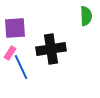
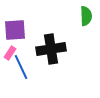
purple square: moved 2 px down
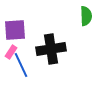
pink rectangle: moved 1 px right, 1 px up
blue line: moved 2 px up
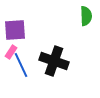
black cross: moved 3 px right, 12 px down; rotated 28 degrees clockwise
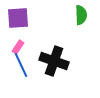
green semicircle: moved 5 px left, 1 px up
purple square: moved 3 px right, 12 px up
pink rectangle: moved 7 px right, 5 px up
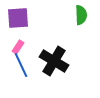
black cross: rotated 12 degrees clockwise
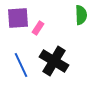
pink rectangle: moved 20 px right, 19 px up
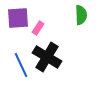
black cross: moved 7 px left, 4 px up
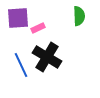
green semicircle: moved 2 px left, 1 px down
pink rectangle: rotated 32 degrees clockwise
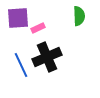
black cross: rotated 36 degrees clockwise
